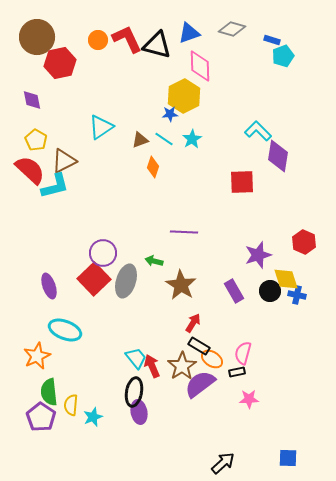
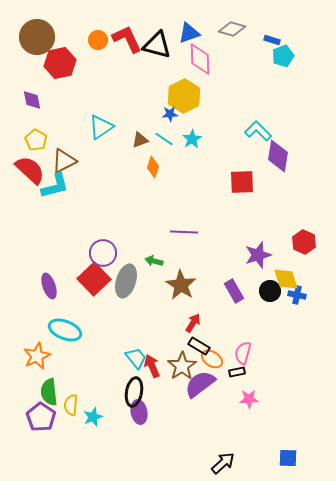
pink diamond at (200, 66): moved 7 px up
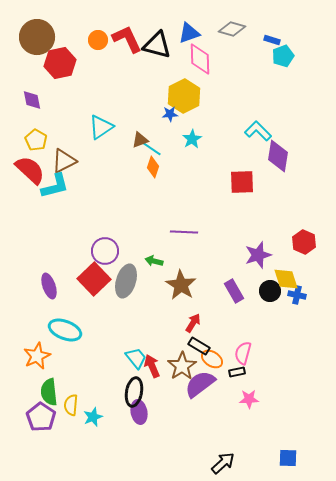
cyan line at (164, 139): moved 12 px left, 10 px down
purple circle at (103, 253): moved 2 px right, 2 px up
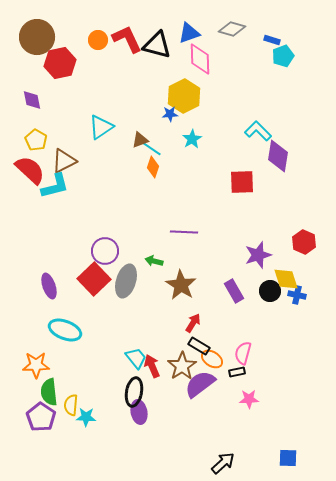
orange star at (37, 356): moved 1 px left, 9 px down; rotated 24 degrees clockwise
cyan star at (93, 417): moved 7 px left; rotated 24 degrees clockwise
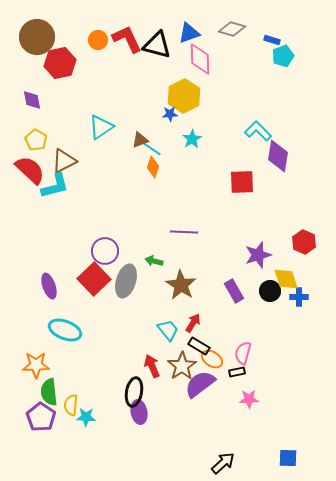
blue cross at (297, 295): moved 2 px right, 2 px down; rotated 12 degrees counterclockwise
cyan trapezoid at (136, 358): moved 32 px right, 28 px up
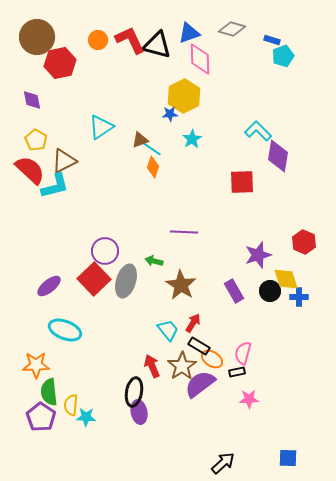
red L-shape at (127, 39): moved 3 px right, 1 px down
purple ellipse at (49, 286): rotated 70 degrees clockwise
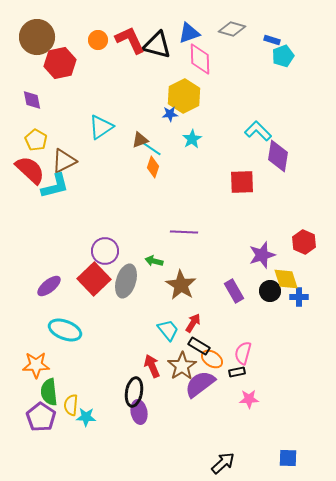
purple star at (258, 255): moved 4 px right
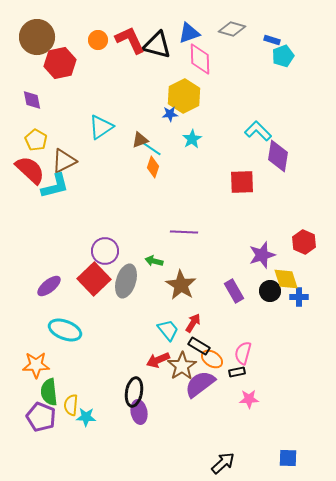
red arrow at (152, 366): moved 6 px right, 6 px up; rotated 90 degrees counterclockwise
purple pentagon at (41, 417): rotated 12 degrees counterclockwise
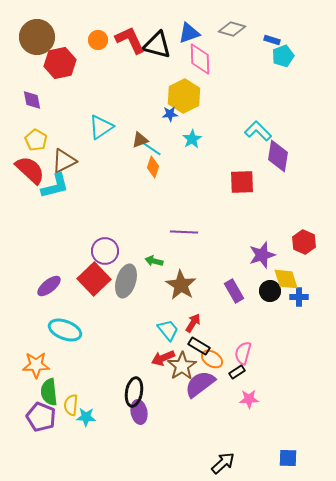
red arrow at (158, 360): moved 5 px right, 2 px up
black rectangle at (237, 372): rotated 21 degrees counterclockwise
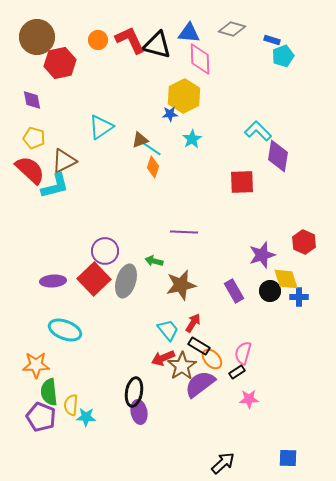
blue triangle at (189, 33): rotated 25 degrees clockwise
yellow pentagon at (36, 140): moved 2 px left, 2 px up; rotated 15 degrees counterclockwise
brown star at (181, 285): rotated 28 degrees clockwise
purple ellipse at (49, 286): moved 4 px right, 5 px up; rotated 35 degrees clockwise
orange ellipse at (212, 359): rotated 15 degrees clockwise
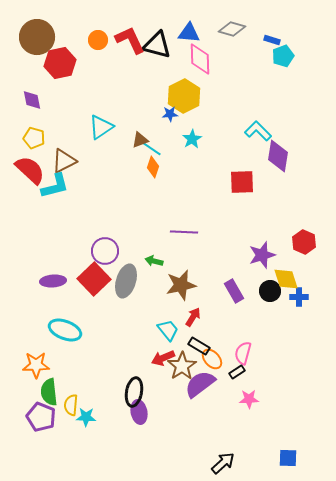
red arrow at (193, 323): moved 6 px up
